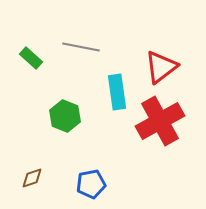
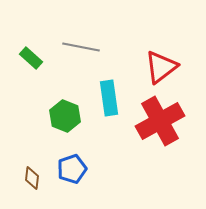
cyan rectangle: moved 8 px left, 6 px down
brown diamond: rotated 65 degrees counterclockwise
blue pentagon: moved 19 px left, 15 px up; rotated 8 degrees counterclockwise
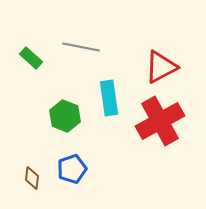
red triangle: rotated 9 degrees clockwise
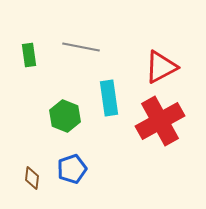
green rectangle: moved 2 px left, 3 px up; rotated 40 degrees clockwise
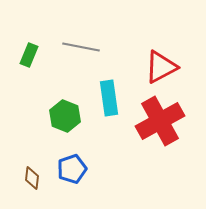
green rectangle: rotated 30 degrees clockwise
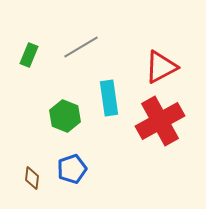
gray line: rotated 42 degrees counterclockwise
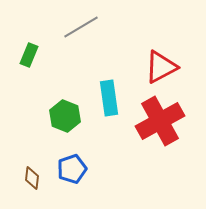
gray line: moved 20 px up
